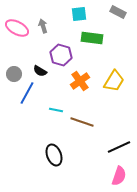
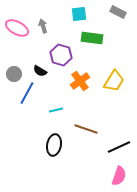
cyan line: rotated 24 degrees counterclockwise
brown line: moved 4 px right, 7 px down
black ellipse: moved 10 px up; rotated 30 degrees clockwise
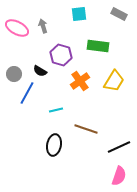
gray rectangle: moved 1 px right, 2 px down
green rectangle: moved 6 px right, 8 px down
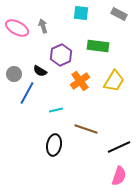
cyan square: moved 2 px right, 1 px up; rotated 14 degrees clockwise
purple hexagon: rotated 20 degrees clockwise
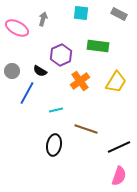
gray arrow: moved 7 px up; rotated 32 degrees clockwise
gray circle: moved 2 px left, 3 px up
yellow trapezoid: moved 2 px right, 1 px down
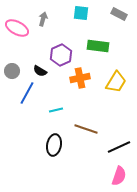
orange cross: moved 3 px up; rotated 24 degrees clockwise
